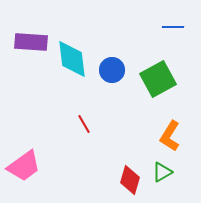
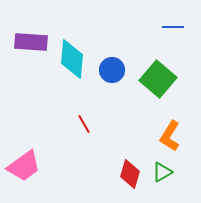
cyan diamond: rotated 12 degrees clockwise
green square: rotated 21 degrees counterclockwise
red diamond: moved 6 px up
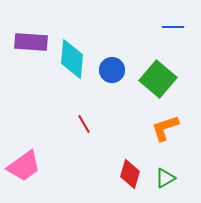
orange L-shape: moved 5 px left, 8 px up; rotated 40 degrees clockwise
green triangle: moved 3 px right, 6 px down
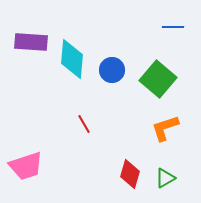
pink trapezoid: moved 2 px right; rotated 18 degrees clockwise
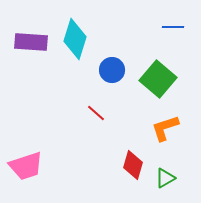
cyan diamond: moved 3 px right, 20 px up; rotated 12 degrees clockwise
red line: moved 12 px right, 11 px up; rotated 18 degrees counterclockwise
red diamond: moved 3 px right, 9 px up
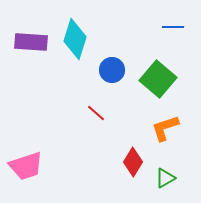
red diamond: moved 3 px up; rotated 16 degrees clockwise
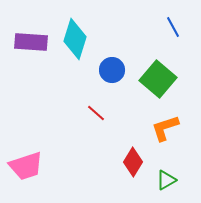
blue line: rotated 60 degrees clockwise
green triangle: moved 1 px right, 2 px down
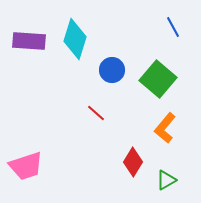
purple rectangle: moved 2 px left, 1 px up
orange L-shape: rotated 32 degrees counterclockwise
